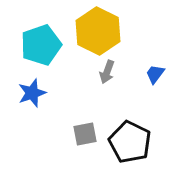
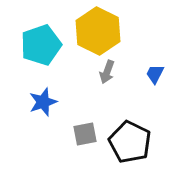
blue trapezoid: rotated 10 degrees counterclockwise
blue star: moved 11 px right, 9 px down
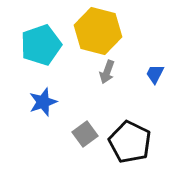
yellow hexagon: rotated 12 degrees counterclockwise
gray square: rotated 25 degrees counterclockwise
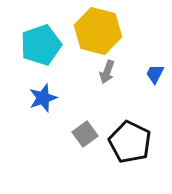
blue star: moved 4 px up
